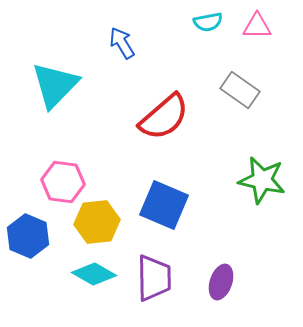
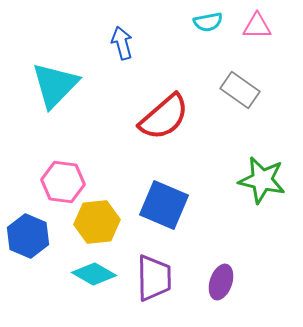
blue arrow: rotated 16 degrees clockwise
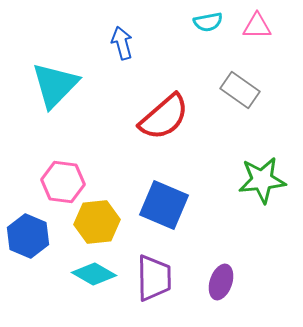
green star: rotated 18 degrees counterclockwise
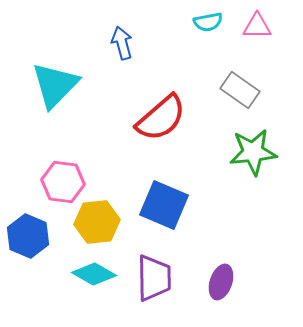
red semicircle: moved 3 px left, 1 px down
green star: moved 9 px left, 28 px up
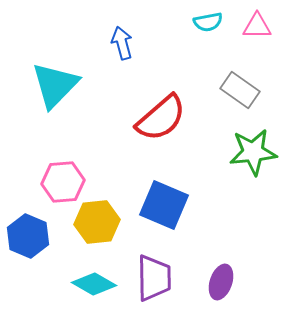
pink hexagon: rotated 12 degrees counterclockwise
cyan diamond: moved 10 px down
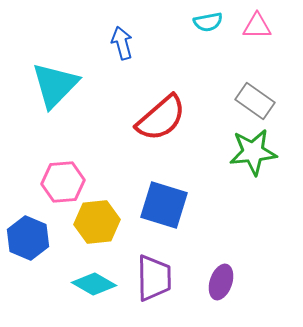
gray rectangle: moved 15 px right, 11 px down
blue square: rotated 6 degrees counterclockwise
blue hexagon: moved 2 px down
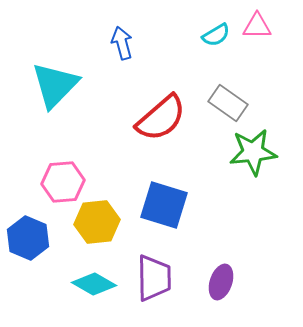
cyan semicircle: moved 8 px right, 13 px down; rotated 20 degrees counterclockwise
gray rectangle: moved 27 px left, 2 px down
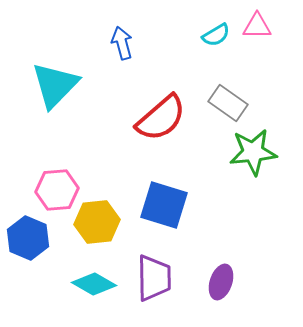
pink hexagon: moved 6 px left, 8 px down
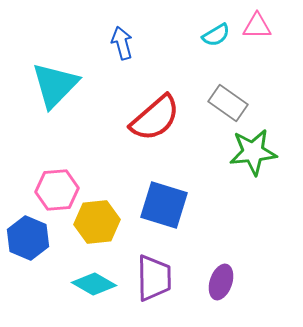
red semicircle: moved 6 px left
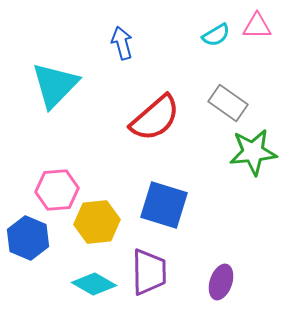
purple trapezoid: moved 5 px left, 6 px up
